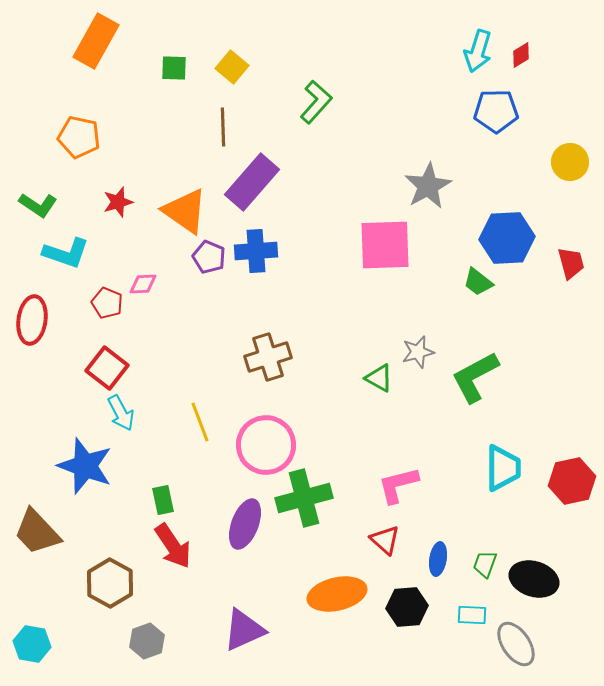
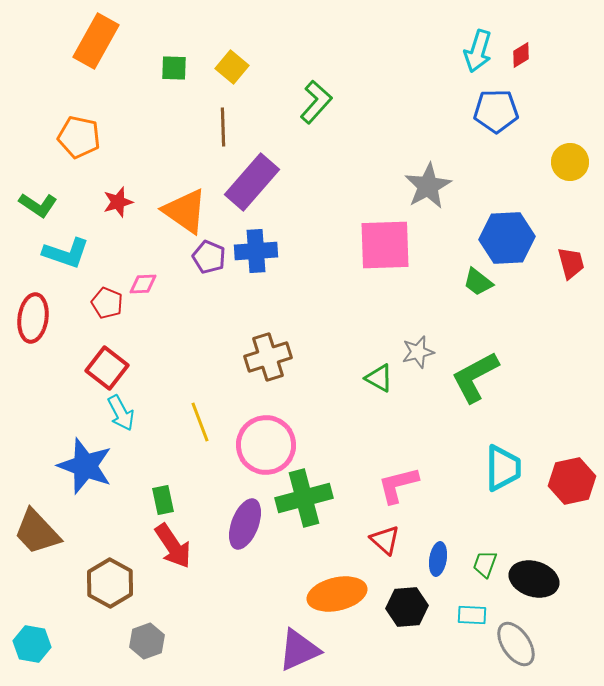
red ellipse at (32, 320): moved 1 px right, 2 px up
purple triangle at (244, 630): moved 55 px right, 20 px down
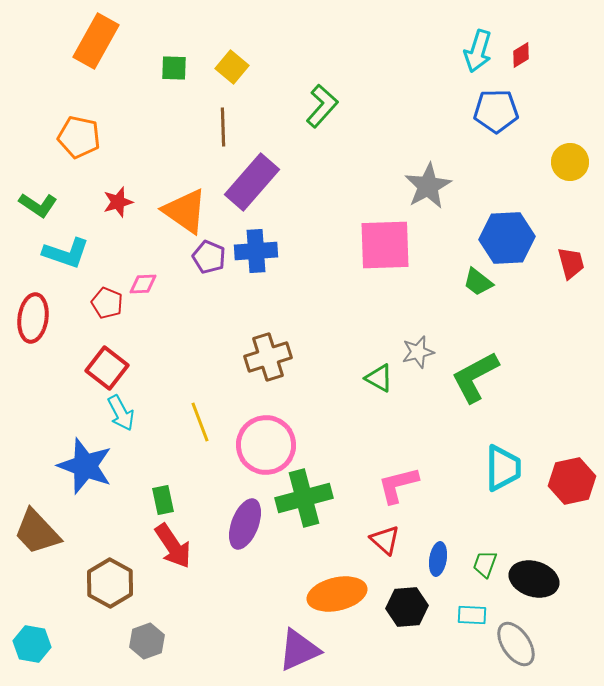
green L-shape at (316, 102): moved 6 px right, 4 px down
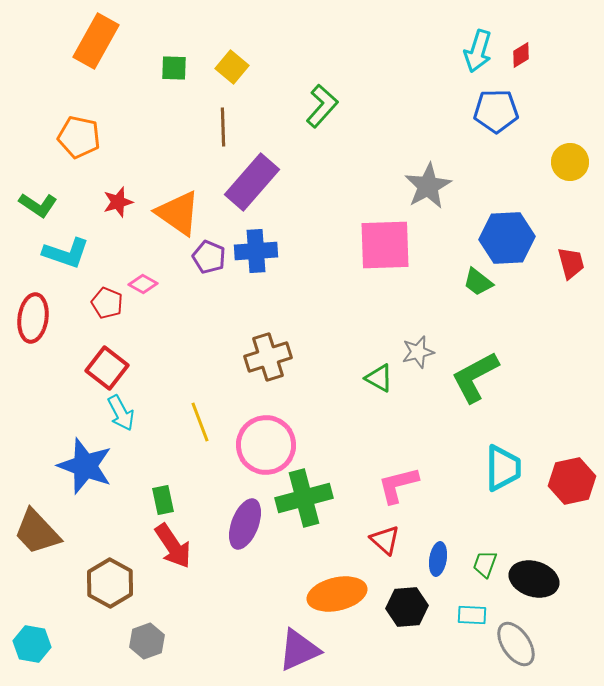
orange triangle at (185, 211): moved 7 px left, 2 px down
pink diamond at (143, 284): rotated 32 degrees clockwise
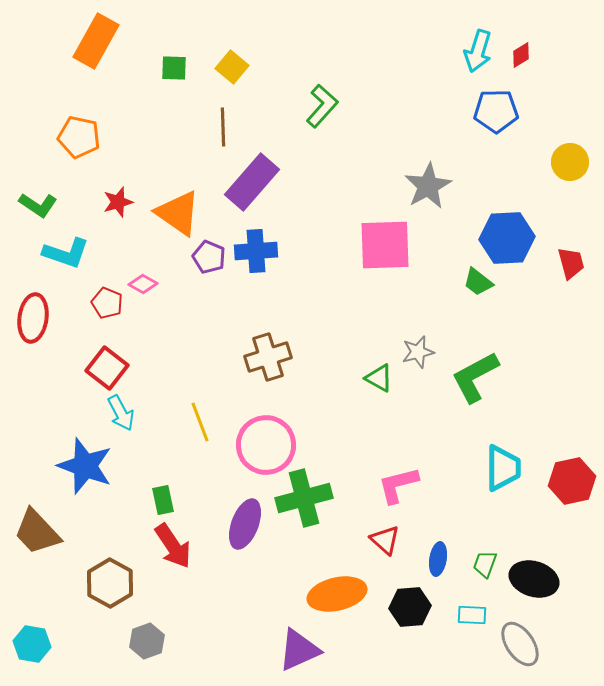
black hexagon at (407, 607): moved 3 px right
gray ellipse at (516, 644): moved 4 px right
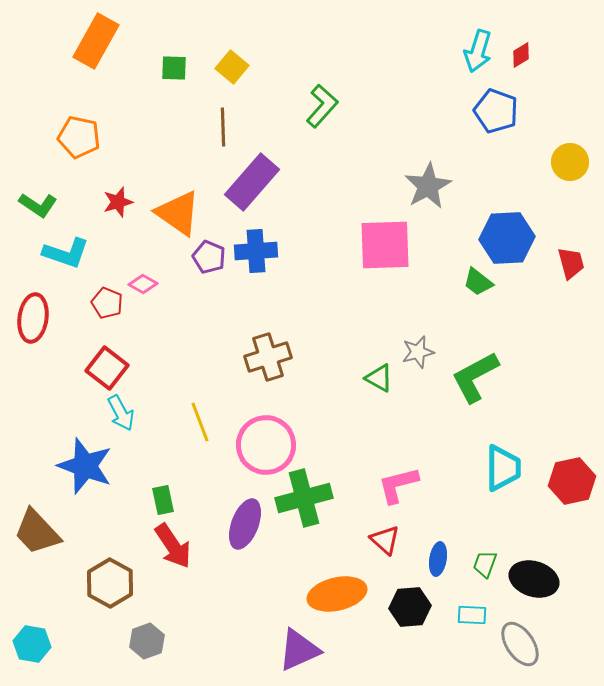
blue pentagon at (496, 111): rotated 21 degrees clockwise
